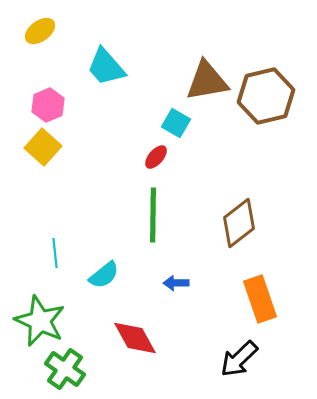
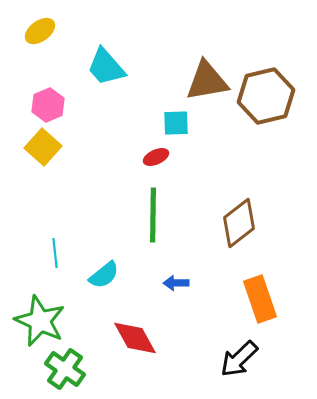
cyan square: rotated 32 degrees counterclockwise
red ellipse: rotated 25 degrees clockwise
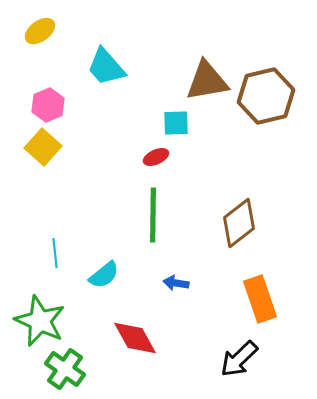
blue arrow: rotated 10 degrees clockwise
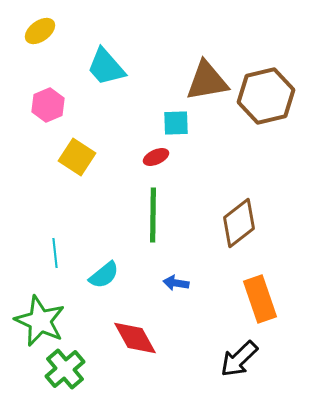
yellow square: moved 34 px right, 10 px down; rotated 9 degrees counterclockwise
green cross: rotated 15 degrees clockwise
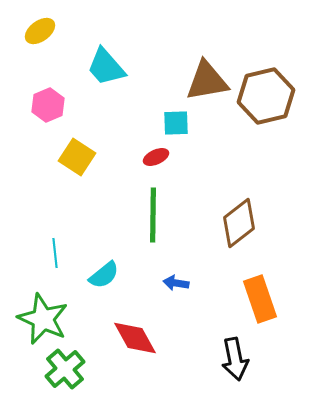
green star: moved 3 px right, 2 px up
black arrow: moved 4 px left; rotated 57 degrees counterclockwise
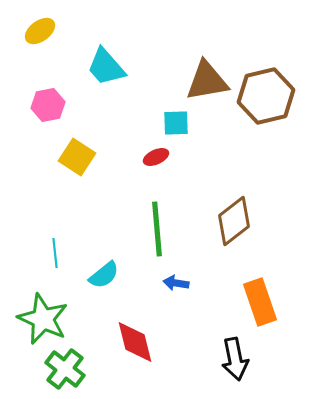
pink hexagon: rotated 12 degrees clockwise
green line: moved 4 px right, 14 px down; rotated 6 degrees counterclockwise
brown diamond: moved 5 px left, 2 px up
orange rectangle: moved 3 px down
red diamond: moved 4 px down; rotated 15 degrees clockwise
green cross: rotated 12 degrees counterclockwise
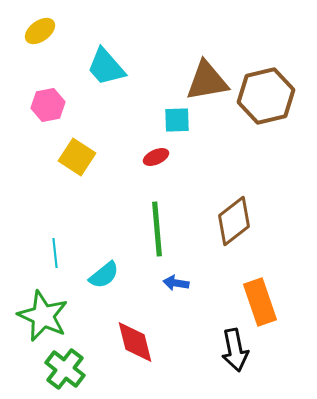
cyan square: moved 1 px right, 3 px up
green star: moved 3 px up
black arrow: moved 9 px up
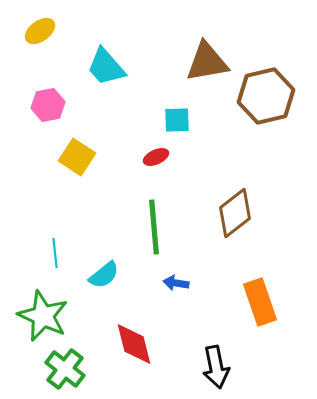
brown triangle: moved 19 px up
brown diamond: moved 1 px right, 8 px up
green line: moved 3 px left, 2 px up
red diamond: moved 1 px left, 2 px down
black arrow: moved 19 px left, 17 px down
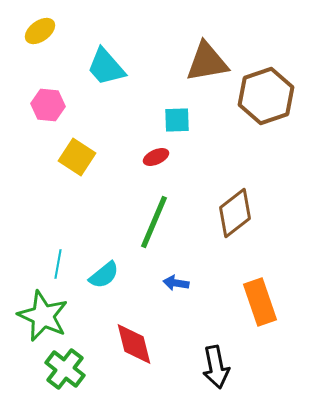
brown hexagon: rotated 6 degrees counterclockwise
pink hexagon: rotated 16 degrees clockwise
green line: moved 5 px up; rotated 28 degrees clockwise
cyan line: moved 3 px right, 11 px down; rotated 16 degrees clockwise
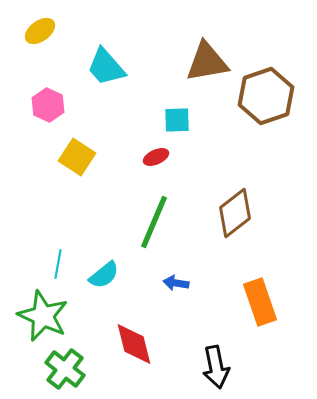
pink hexagon: rotated 20 degrees clockwise
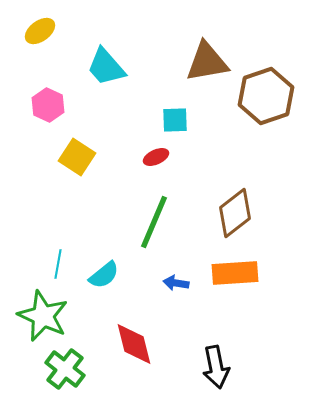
cyan square: moved 2 px left
orange rectangle: moved 25 px left, 29 px up; rotated 75 degrees counterclockwise
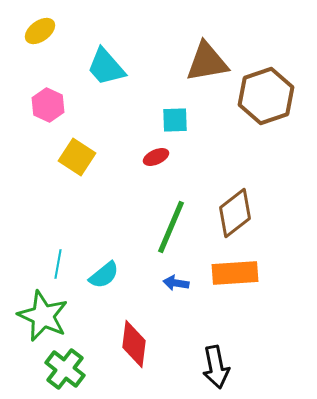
green line: moved 17 px right, 5 px down
red diamond: rotated 21 degrees clockwise
